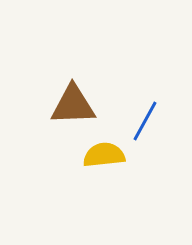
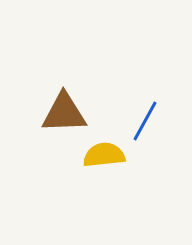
brown triangle: moved 9 px left, 8 px down
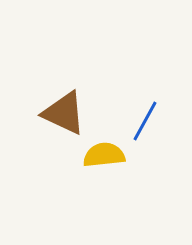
brown triangle: rotated 27 degrees clockwise
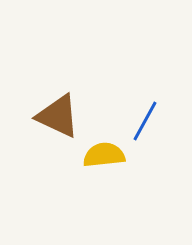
brown triangle: moved 6 px left, 3 px down
